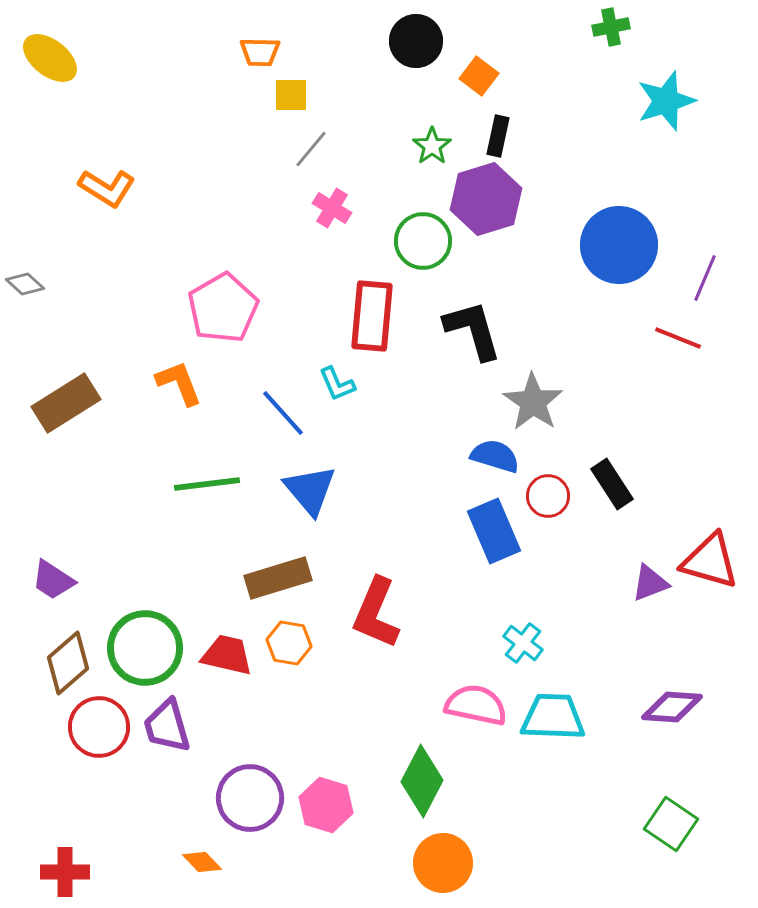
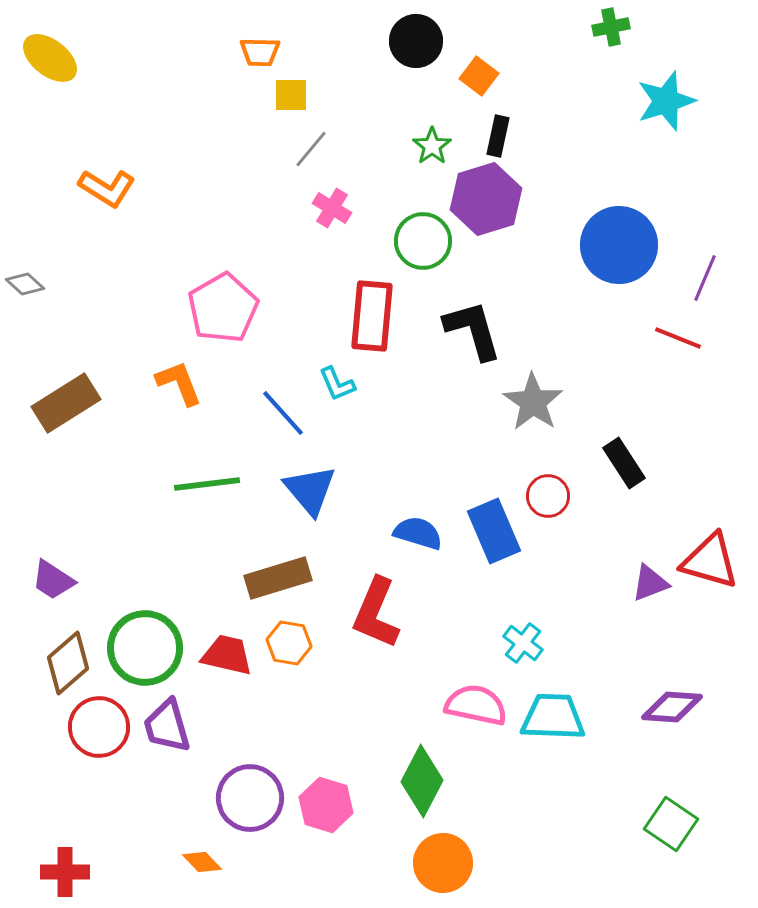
blue semicircle at (495, 456): moved 77 px left, 77 px down
black rectangle at (612, 484): moved 12 px right, 21 px up
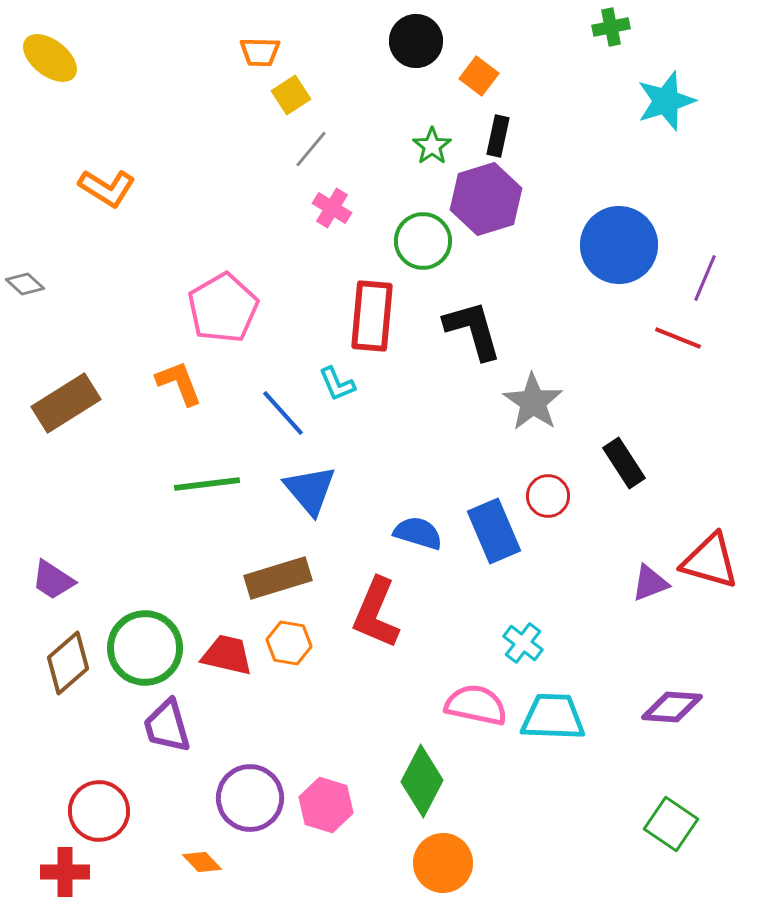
yellow square at (291, 95): rotated 33 degrees counterclockwise
red circle at (99, 727): moved 84 px down
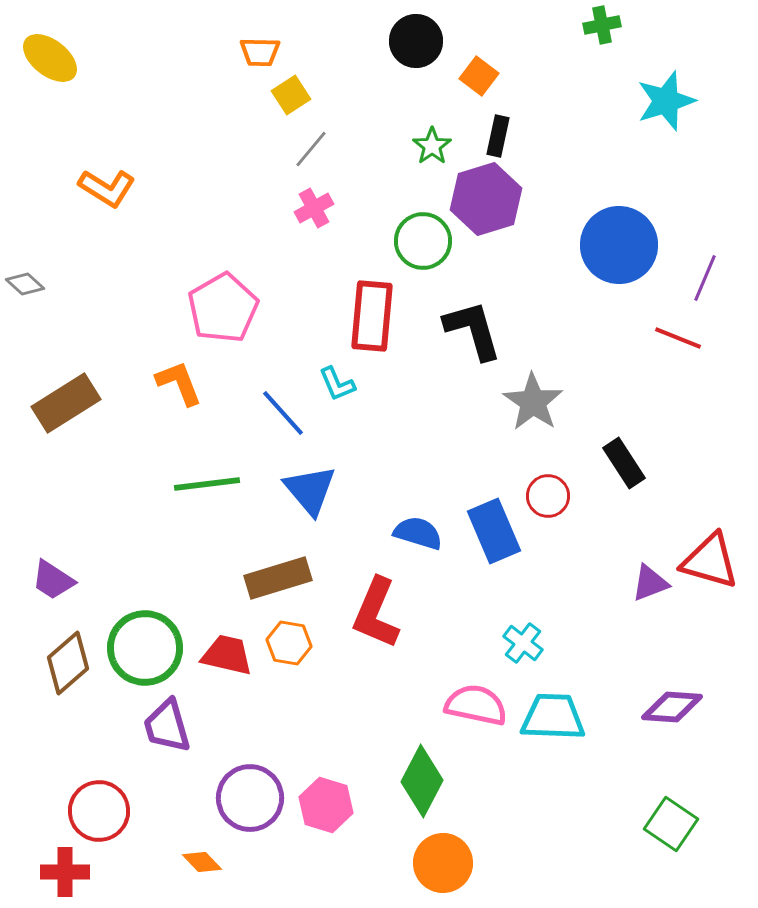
green cross at (611, 27): moved 9 px left, 2 px up
pink cross at (332, 208): moved 18 px left; rotated 30 degrees clockwise
